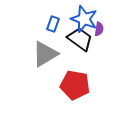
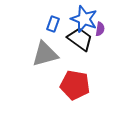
purple semicircle: moved 1 px right
gray triangle: rotated 16 degrees clockwise
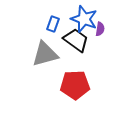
black trapezoid: moved 4 px left, 1 px down
red pentagon: rotated 12 degrees counterclockwise
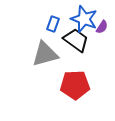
purple semicircle: moved 2 px right, 2 px up; rotated 24 degrees clockwise
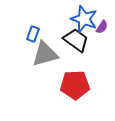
blue rectangle: moved 20 px left, 10 px down
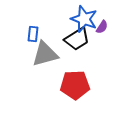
blue rectangle: rotated 14 degrees counterclockwise
black trapezoid: moved 1 px right, 1 px up; rotated 112 degrees clockwise
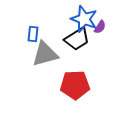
purple semicircle: moved 2 px left
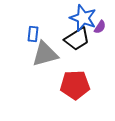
blue star: moved 1 px left, 1 px up
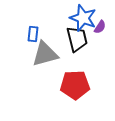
black trapezoid: rotated 72 degrees counterclockwise
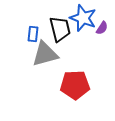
purple semicircle: moved 2 px right, 1 px down
black trapezoid: moved 17 px left, 10 px up
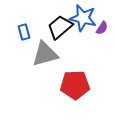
blue star: rotated 8 degrees counterclockwise
black trapezoid: moved 2 px up; rotated 116 degrees counterclockwise
blue rectangle: moved 9 px left, 2 px up; rotated 21 degrees counterclockwise
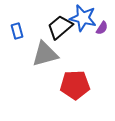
blue rectangle: moved 7 px left, 1 px up
